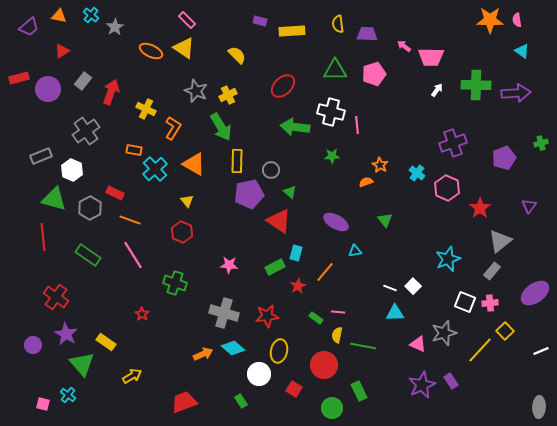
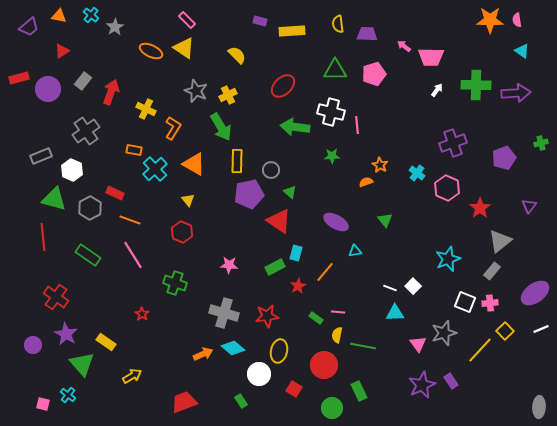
yellow triangle at (187, 201): moved 1 px right, 1 px up
pink triangle at (418, 344): rotated 30 degrees clockwise
white line at (541, 351): moved 22 px up
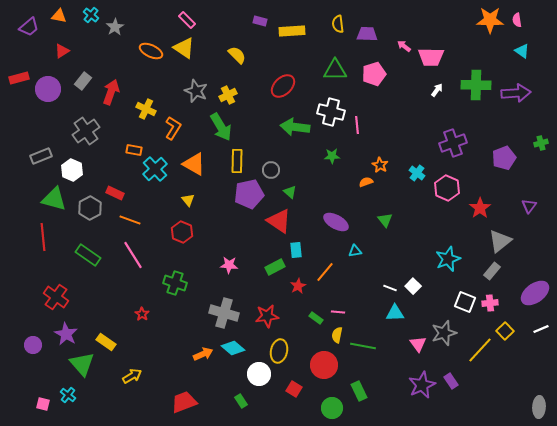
cyan rectangle at (296, 253): moved 3 px up; rotated 21 degrees counterclockwise
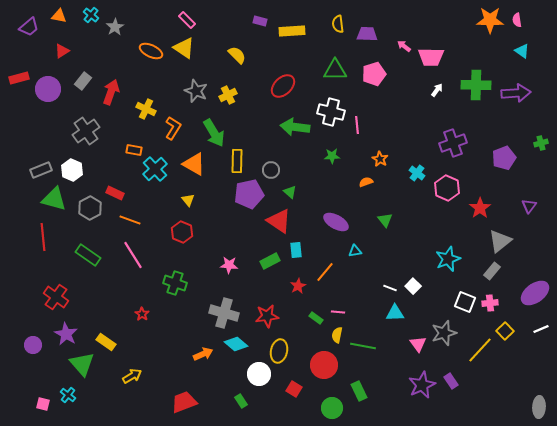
green arrow at (221, 127): moved 7 px left, 6 px down
gray rectangle at (41, 156): moved 14 px down
orange star at (380, 165): moved 6 px up
green rectangle at (275, 267): moved 5 px left, 6 px up
cyan diamond at (233, 348): moved 3 px right, 4 px up
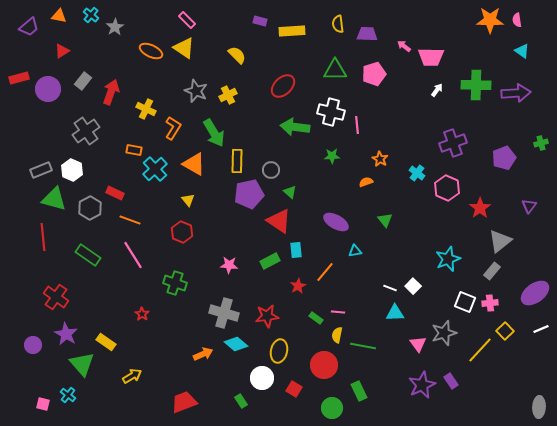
white circle at (259, 374): moved 3 px right, 4 px down
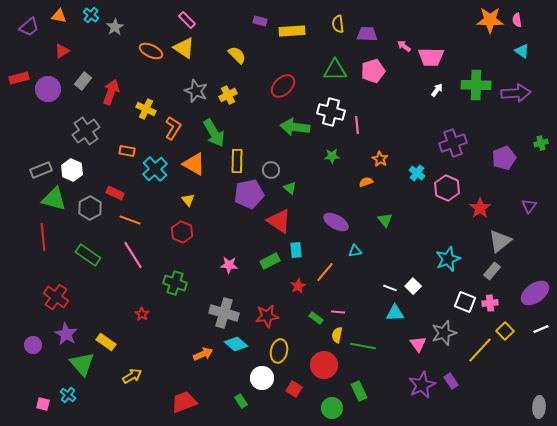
pink pentagon at (374, 74): moved 1 px left, 3 px up
orange rectangle at (134, 150): moved 7 px left, 1 px down
green triangle at (290, 192): moved 4 px up
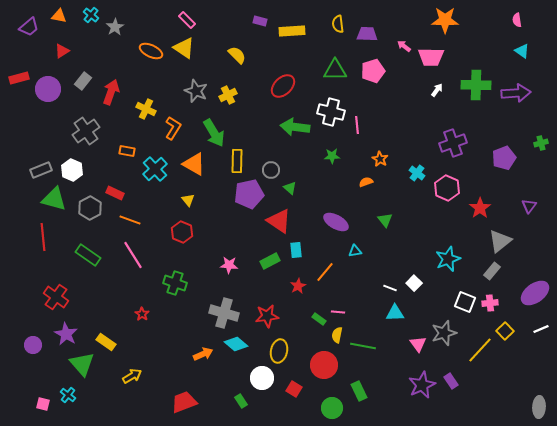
orange star at (490, 20): moved 45 px left
white square at (413, 286): moved 1 px right, 3 px up
green rectangle at (316, 318): moved 3 px right, 1 px down
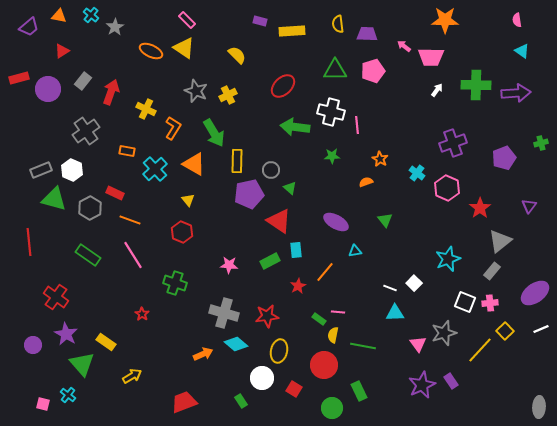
red line at (43, 237): moved 14 px left, 5 px down
yellow semicircle at (337, 335): moved 4 px left
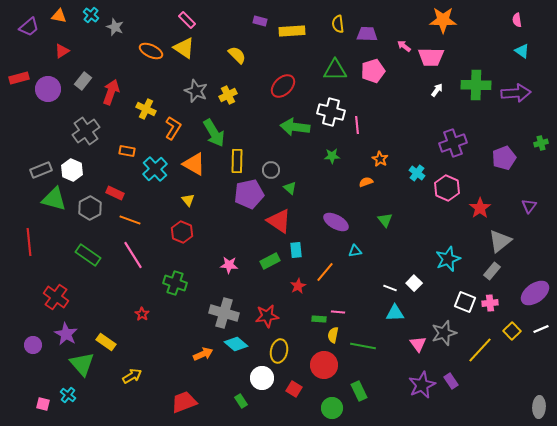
orange star at (445, 20): moved 2 px left
gray star at (115, 27): rotated 18 degrees counterclockwise
green rectangle at (319, 319): rotated 32 degrees counterclockwise
yellow square at (505, 331): moved 7 px right
